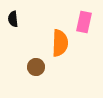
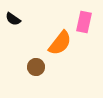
black semicircle: rotated 49 degrees counterclockwise
orange semicircle: rotated 36 degrees clockwise
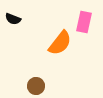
black semicircle: rotated 14 degrees counterclockwise
brown circle: moved 19 px down
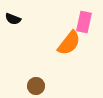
orange semicircle: moved 9 px right
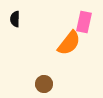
black semicircle: moved 2 px right; rotated 70 degrees clockwise
brown circle: moved 8 px right, 2 px up
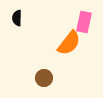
black semicircle: moved 2 px right, 1 px up
brown circle: moved 6 px up
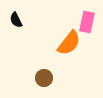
black semicircle: moved 1 px left, 2 px down; rotated 28 degrees counterclockwise
pink rectangle: moved 3 px right
